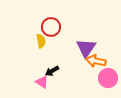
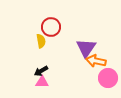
black arrow: moved 11 px left
pink triangle: rotated 32 degrees counterclockwise
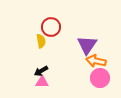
purple triangle: moved 1 px right, 3 px up
pink circle: moved 8 px left
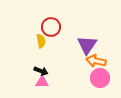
black arrow: rotated 128 degrees counterclockwise
